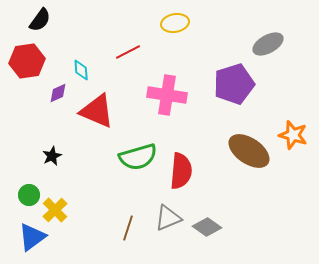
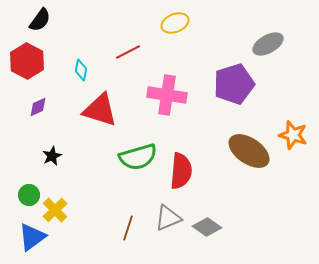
yellow ellipse: rotated 12 degrees counterclockwise
red hexagon: rotated 24 degrees counterclockwise
cyan diamond: rotated 15 degrees clockwise
purple diamond: moved 20 px left, 14 px down
red triangle: moved 3 px right, 1 px up; rotated 6 degrees counterclockwise
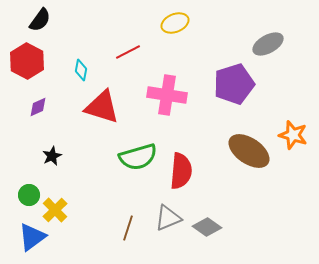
red triangle: moved 2 px right, 3 px up
